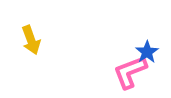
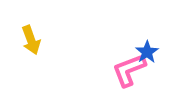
pink L-shape: moved 1 px left, 2 px up
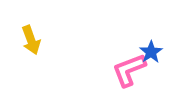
blue star: moved 4 px right
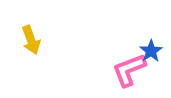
blue star: moved 1 px up
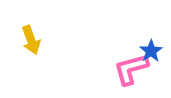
pink L-shape: moved 2 px right, 1 px up; rotated 6 degrees clockwise
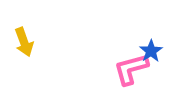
yellow arrow: moved 7 px left, 2 px down
